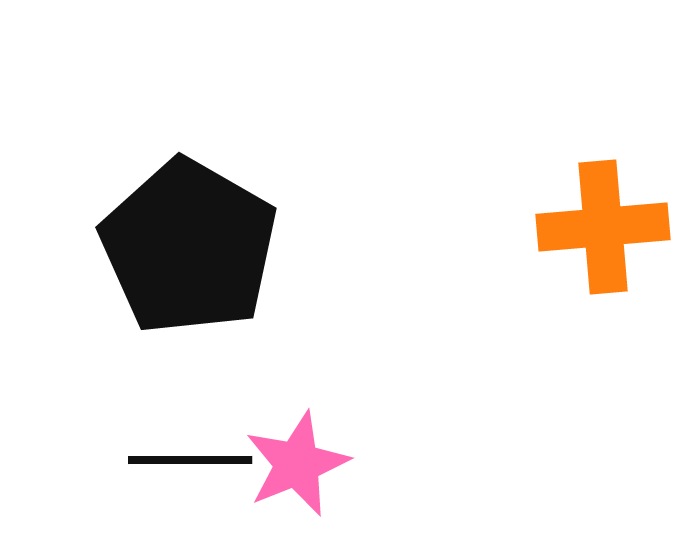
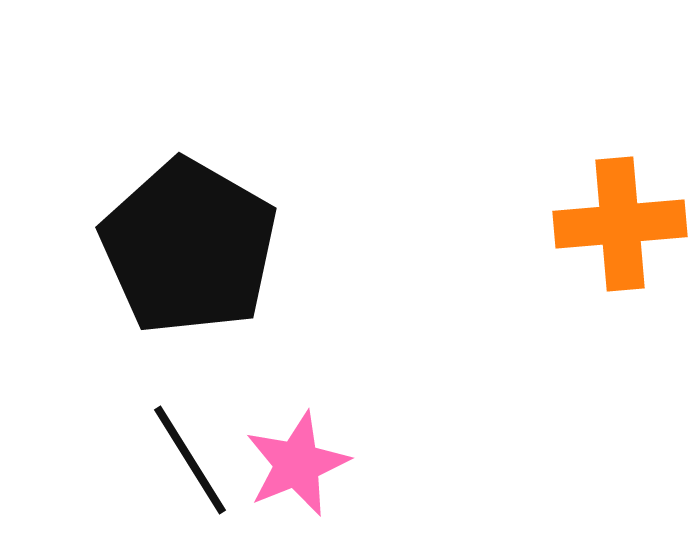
orange cross: moved 17 px right, 3 px up
black line: rotated 58 degrees clockwise
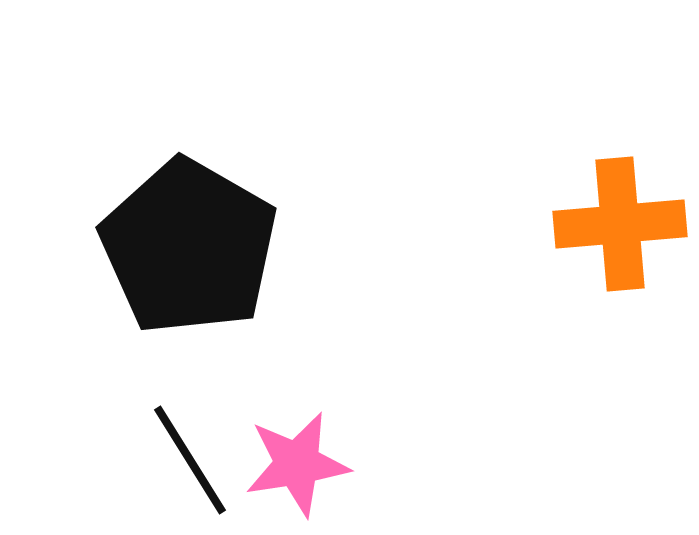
pink star: rotated 13 degrees clockwise
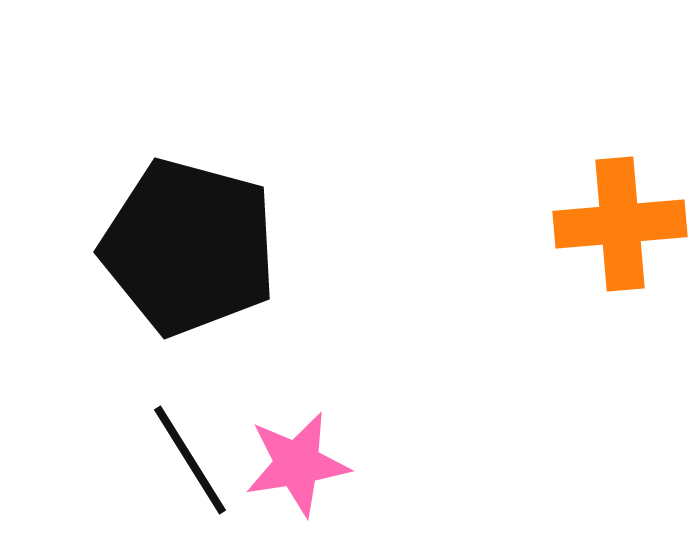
black pentagon: rotated 15 degrees counterclockwise
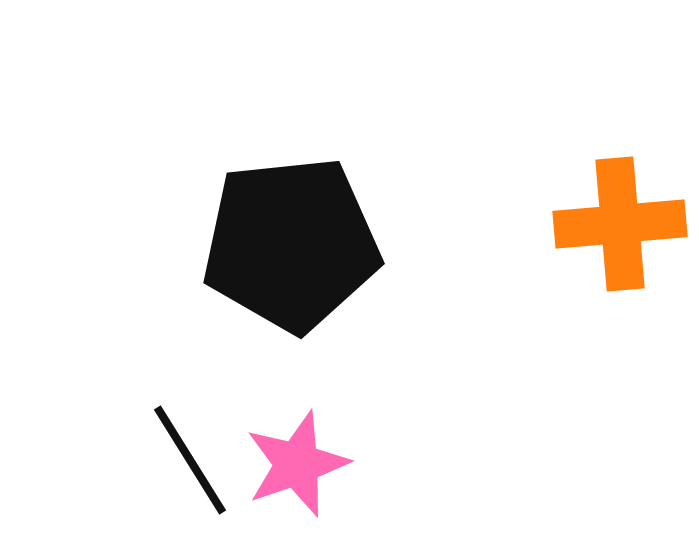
black pentagon: moved 102 px right, 3 px up; rotated 21 degrees counterclockwise
pink star: rotated 10 degrees counterclockwise
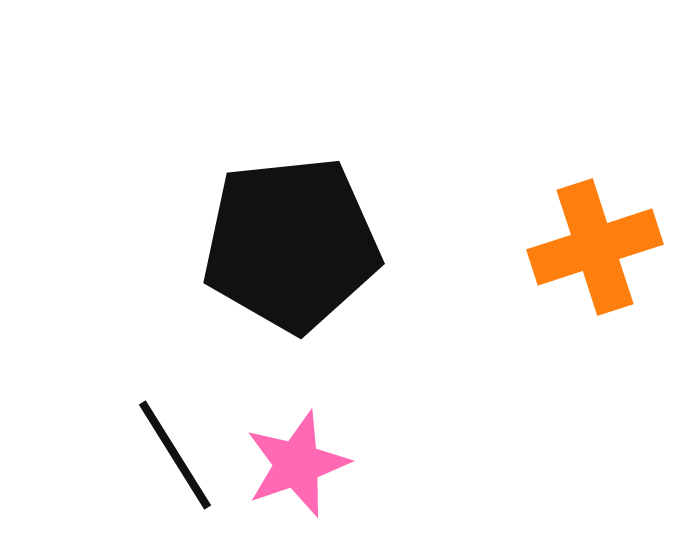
orange cross: moved 25 px left, 23 px down; rotated 13 degrees counterclockwise
black line: moved 15 px left, 5 px up
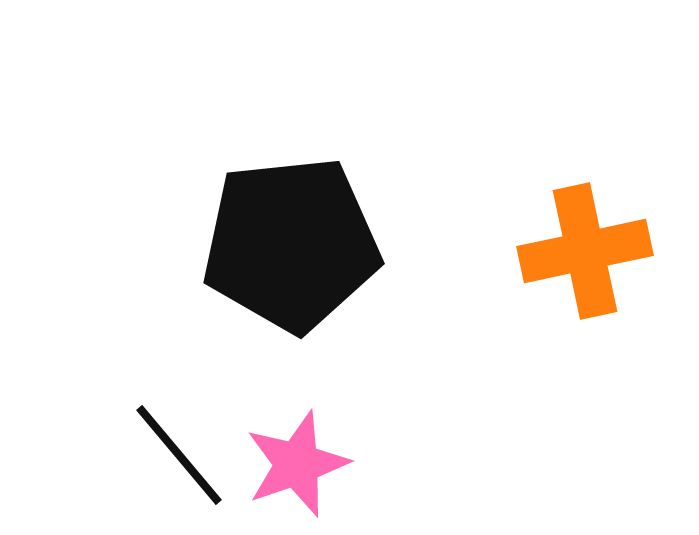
orange cross: moved 10 px left, 4 px down; rotated 6 degrees clockwise
black line: moved 4 px right; rotated 8 degrees counterclockwise
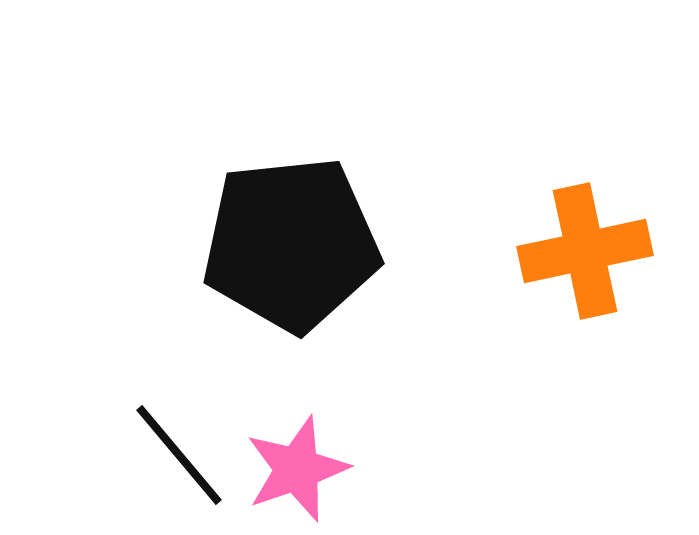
pink star: moved 5 px down
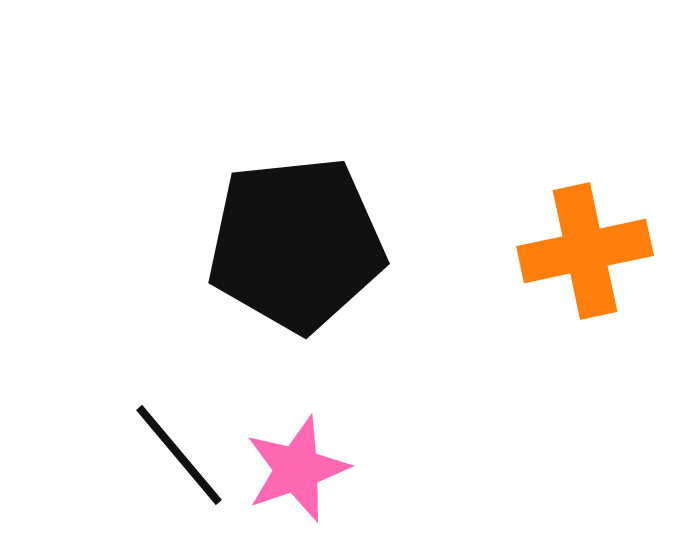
black pentagon: moved 5 px right
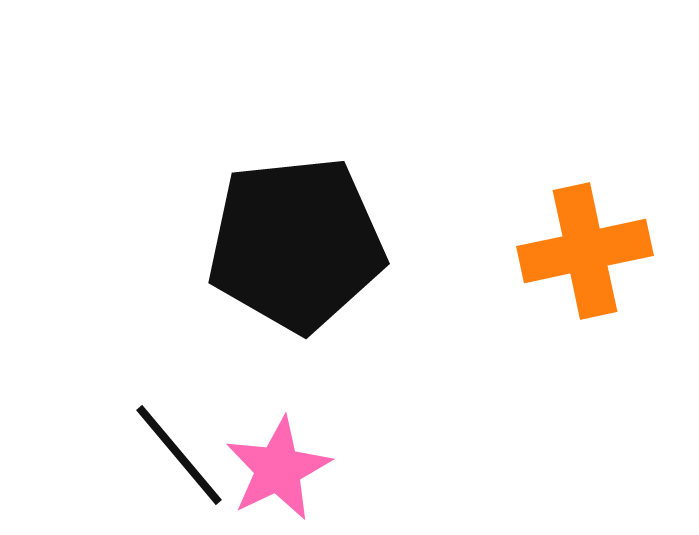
pink star: moved 19 px left; rotated 7 degrees counterclockwise
